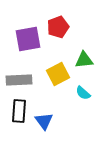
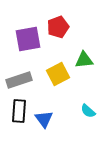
gray rectangle: rotated 15 degrees counterclockwise
cyan semicircle: moved 5 px right, 18 px down
blue triangle: moved 2 px up
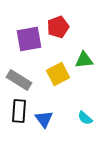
purple square: moved 1 px right
gray rectangle: rotated 50 degrees clockwise
cyan semicircle: moved 3 px left, 7 px down
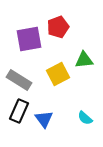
black rectangle: rotated 20 degrees clockwise
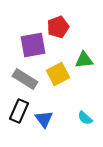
purple square: moved 4 px right, 6 px down
gray rectangle: moved 6 px right, 1 px up
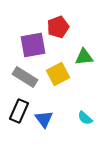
green triangle: moved 3 px up
gray rectangle: moved 2 px up
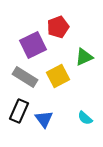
purple square: rotated 16 degrees counterclockwise
green triangle: rotated 18 degrees counterclockwise
yellow square: moved 2 px down
